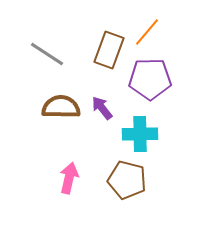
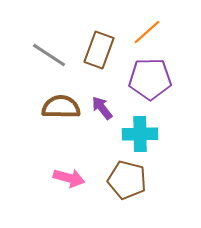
orange line: rotated 8 degrees clockwise
brown rectangle: moved 10 px left
gray line: moved 2 px right, 1 px down
pink arrow: rotated 92 degrees clockwise
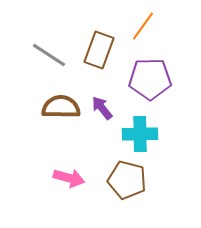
orange line: moved 4 px left, 6 px up; rotated 12 degrees counterclockwise
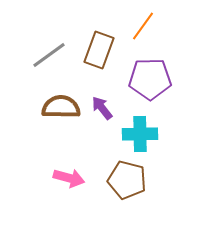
gray line: rotated 69 degrees counterclockwise
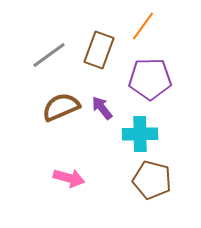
brown semicircle: rotated 24 degrees counterclockwise
brown pentagon: moved 25 px right
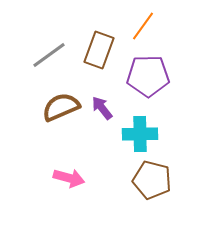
purple pentagon: moved 2 px left, 3 px up
